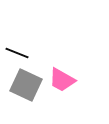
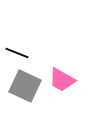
gray square: moved 1 px left, 1 px down
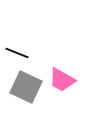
gray square: moved 1 px right, 1 px down
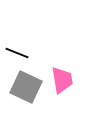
pink trapezoid: rotated 128 degrees counterclockwise
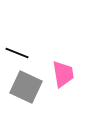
pink trapezoid: moved 1 px right, 6 px up
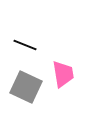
black line: moved 8 px right, 8 px up
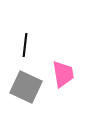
black line: rotated 75 degrees clockwise
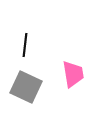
pink trapezoid: moved 10 px right
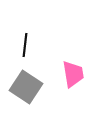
gray square: rotated 8 degrees clockwise
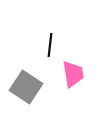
black line: moved 25 px right
